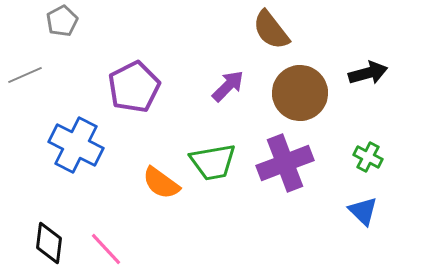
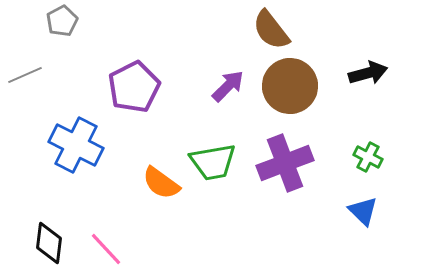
brown circle: moved 10 px left, 7 px up
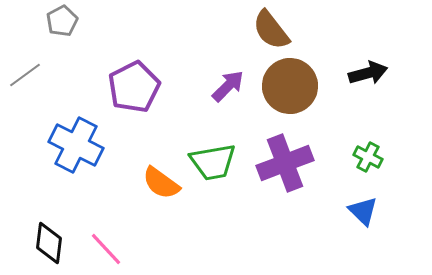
gray line: rotated 12 degrees counterclockwise
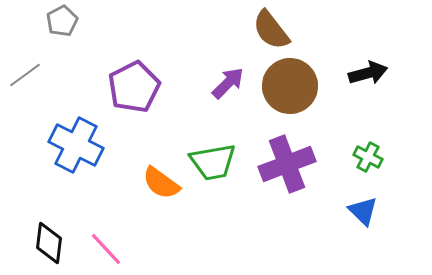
purple arrow: moved 3 px up
purple cross: moved 2 px right, 1 px down
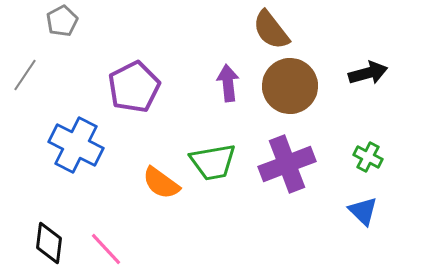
gray line: rotated 20 degrees counterclockwise
purple arrow: rotated 51 degrees counterclockwise
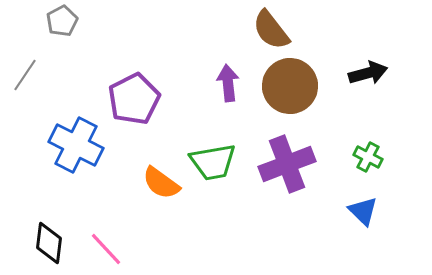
purple pentagon: moved 12 px down
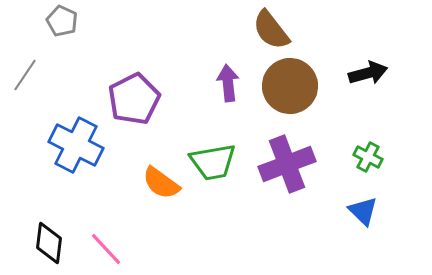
gray pentagon: rotated 20 degrees counterclockwise
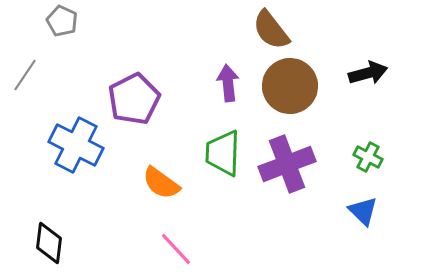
green trapezoid: moved 10 px right, 9 px up; rotated 102 degrees clockwise
pink line: moved 70 px right
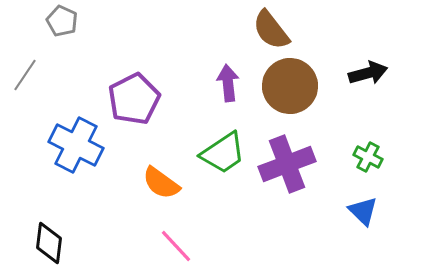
green trapezoid: rotated 126 degrees counterclockwise
pink line: moved 3 px up
